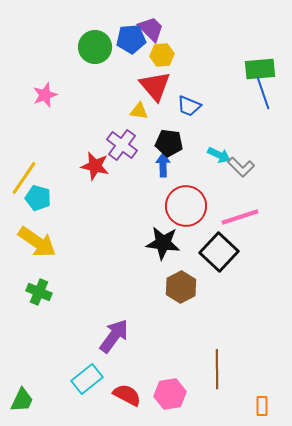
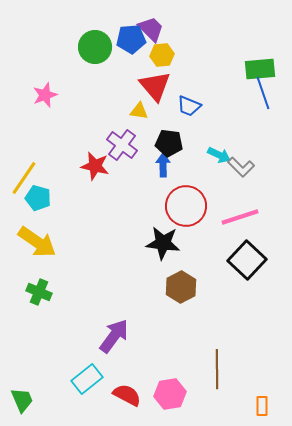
black square: moved 28 px right, 8 px down
green trapezoid: rotated 48 degrees counterclockwise
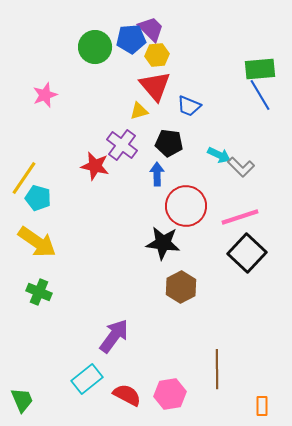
yellow hexagon: moved 5 px left
blue line: moved 3 px left, 2 px down; rotated 12 degrees counterclockwise
yellow triangle: rotated 24 degrees counterclockwise
blue arrow: moved 6 px left, 9 px down
black square: moved 7 px up
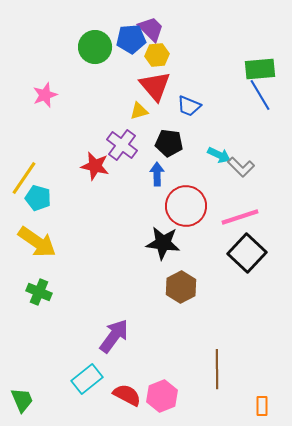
pink hexagon: moved 8 px left, 2 px down; rotated 12 degrees counterclockwise
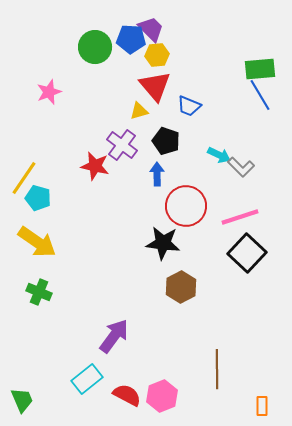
blue pentagon: rotated 8 degrees clockwise
pink star: moved 4 px right, 3 px up
black pentagon: moved 3 px left, 2 px up; rotated 12 degrees clockwise
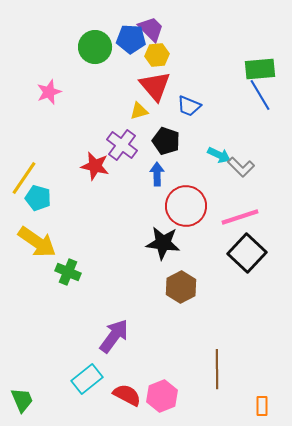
green cross: moved 29 px right, 20 px up
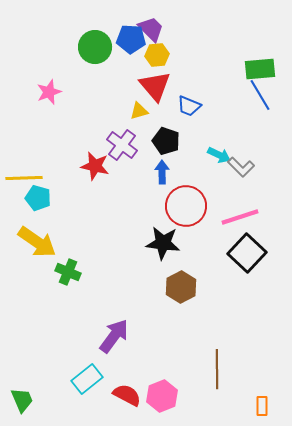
blue arrow: moved 5 px right, 2 px up
yellow line: rotated 54 degrees clockwise
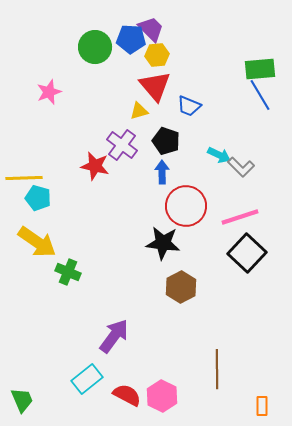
pink hexagon: rotated 12 degrees counterclockwise
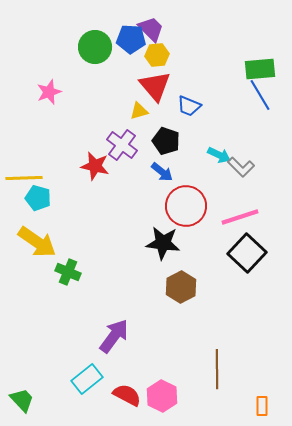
blue arrow: rotated 130 degrees clockwise
green trapezoid: rotated 20 degrees counterclockwise
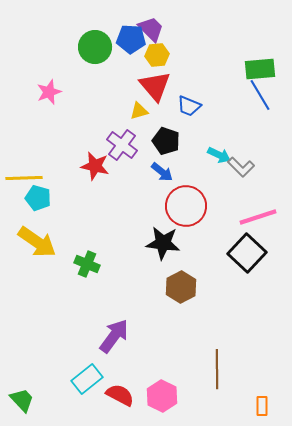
pink line: moved 18 px right
green cross: moved 19 px right, 8 px up
red semicircle: moved 7 px left
